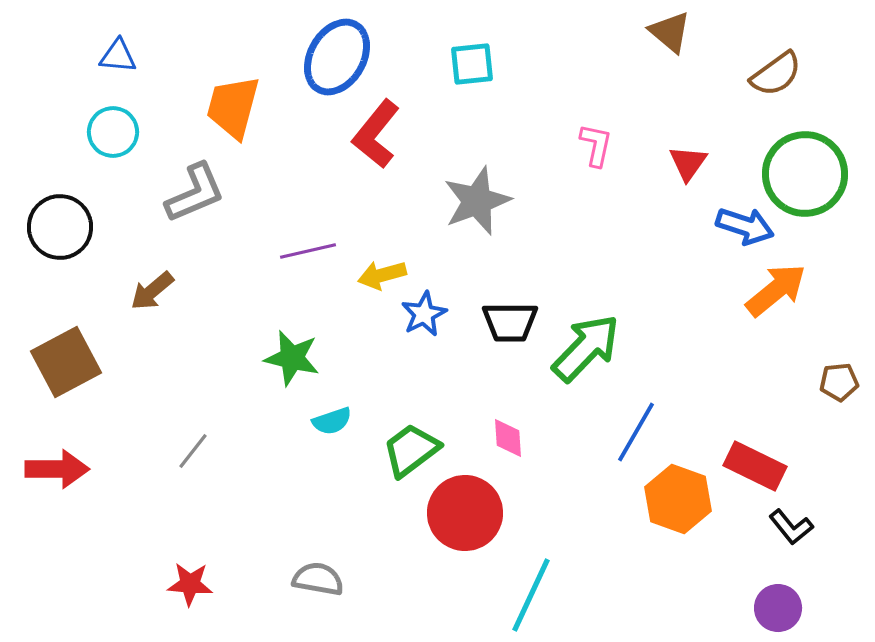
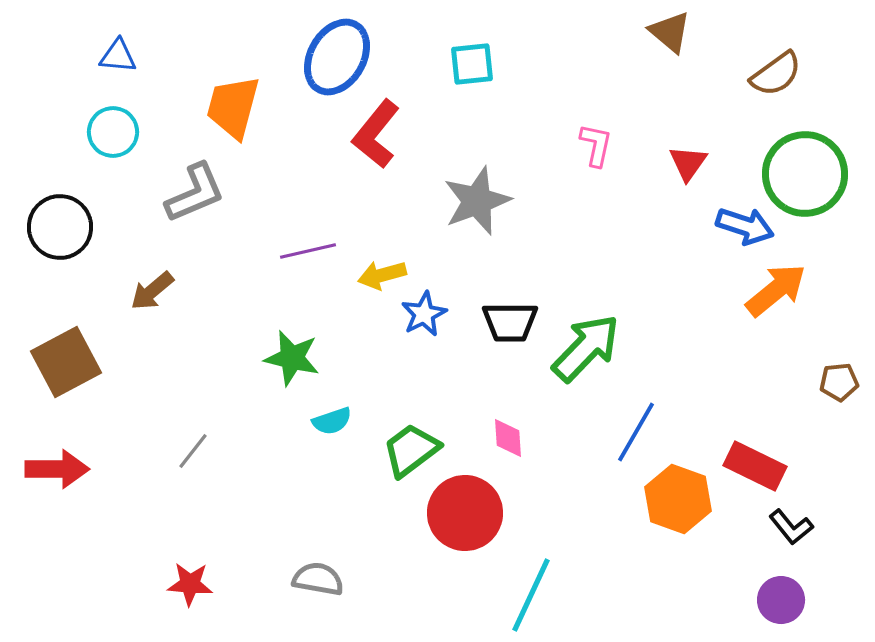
purple circle: moved 3 px right, 8 px up
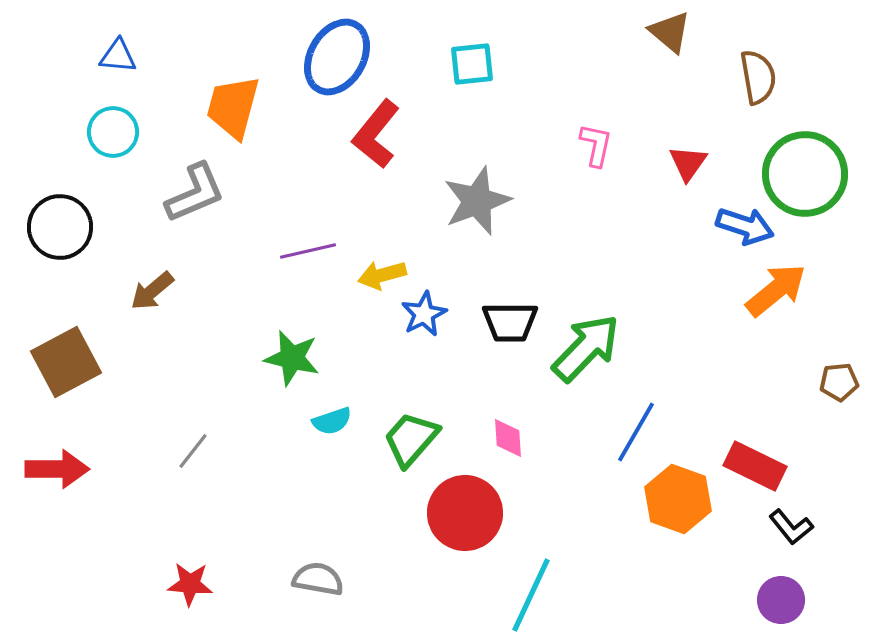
brown semicircle: moved 18 px left, 3 px down; rotated 64 degrees counterclockwise
green trapezoid: moved 11 px up; rotated 12 degrees counterclockwise
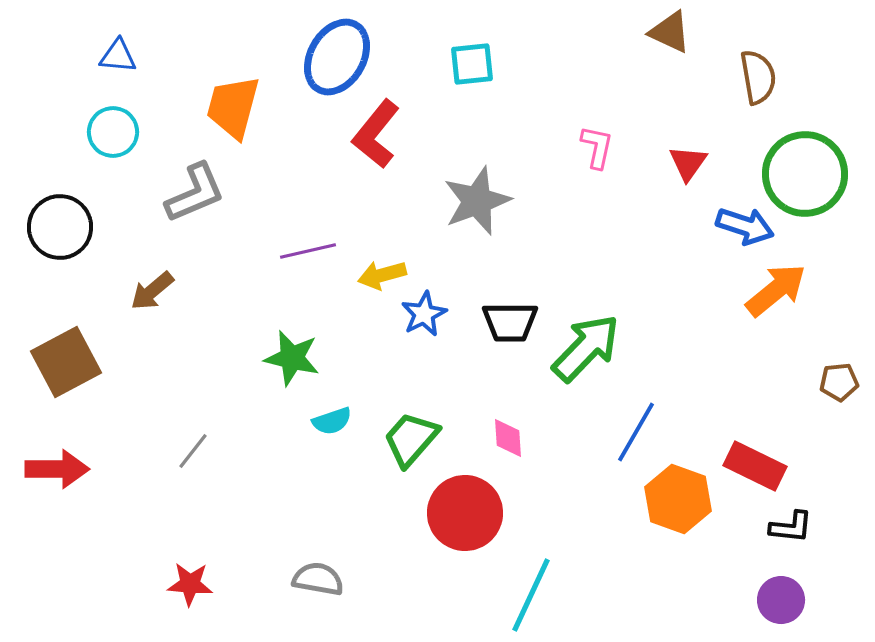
brown triangle: rotated 15 degrees counterclockwise
pink L-shape: moved 1 px right, 2 px down
black L-shape: rotated 45 degrees counterclockwise
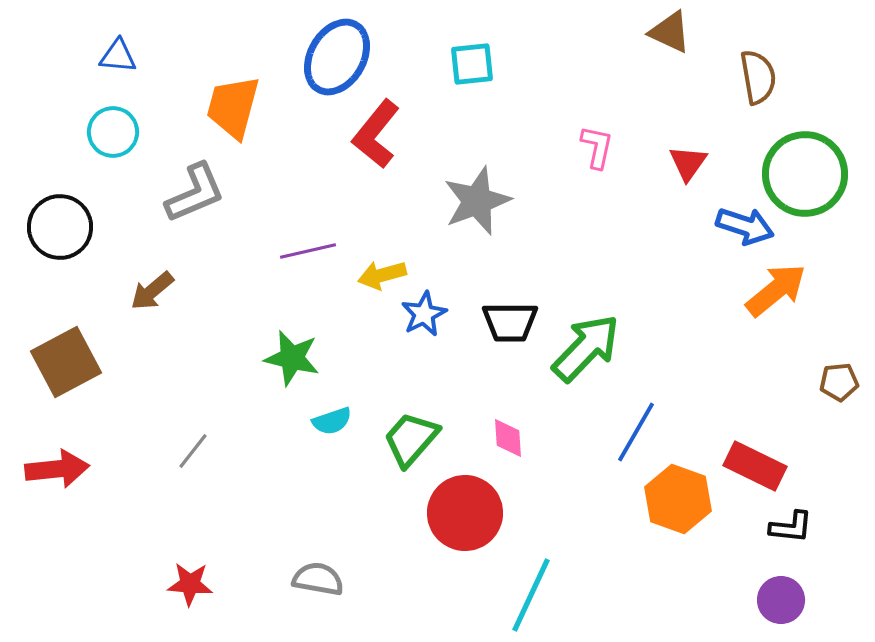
red arrow: rotated 6 degrees counterclockwise
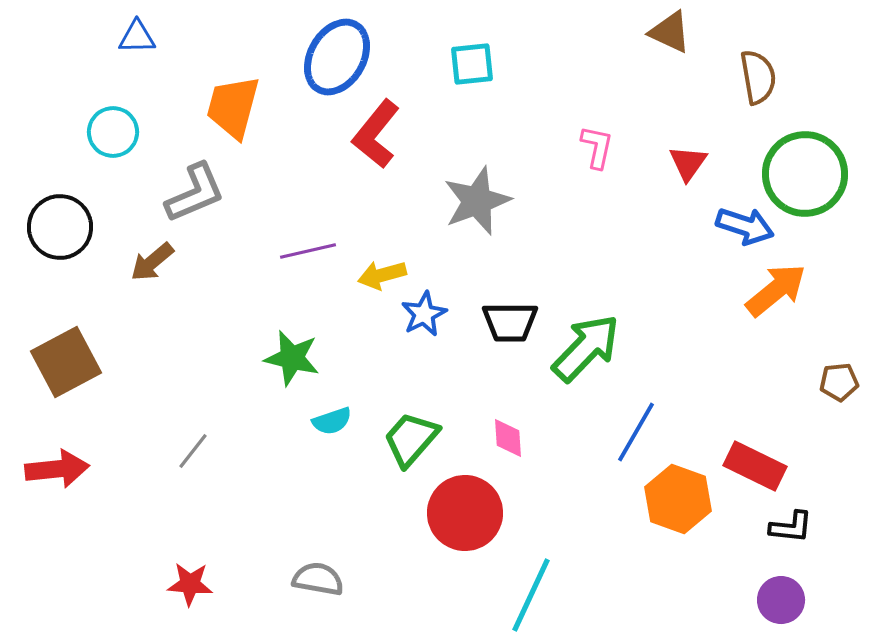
blue triangle: moved 19 px right, 19 px up; rotated 6 degrees counterclockwise
brown arrow: moved 29 px up
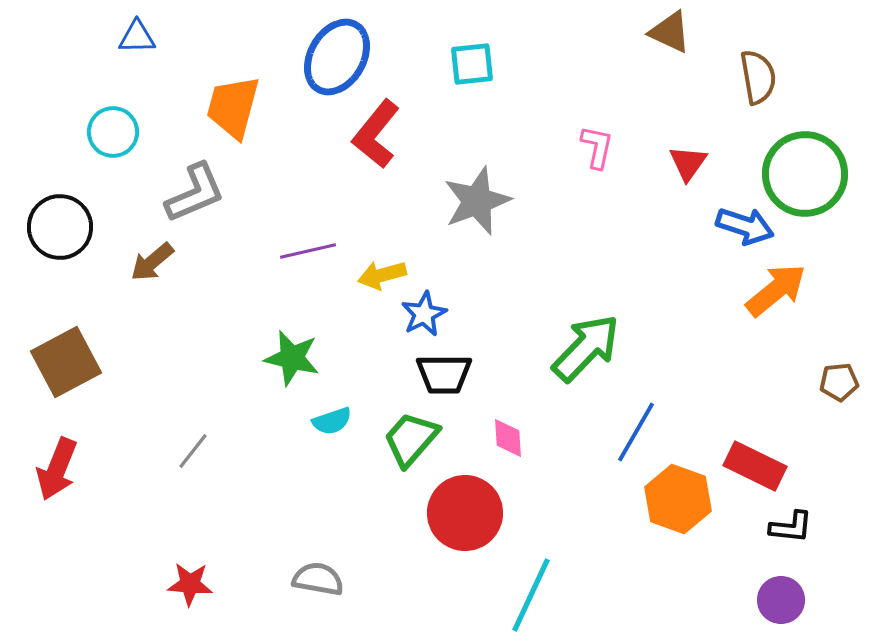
black trapezoid: moved 66 px left, 52 px down
red arrow: rotated 118 degrees clockwise
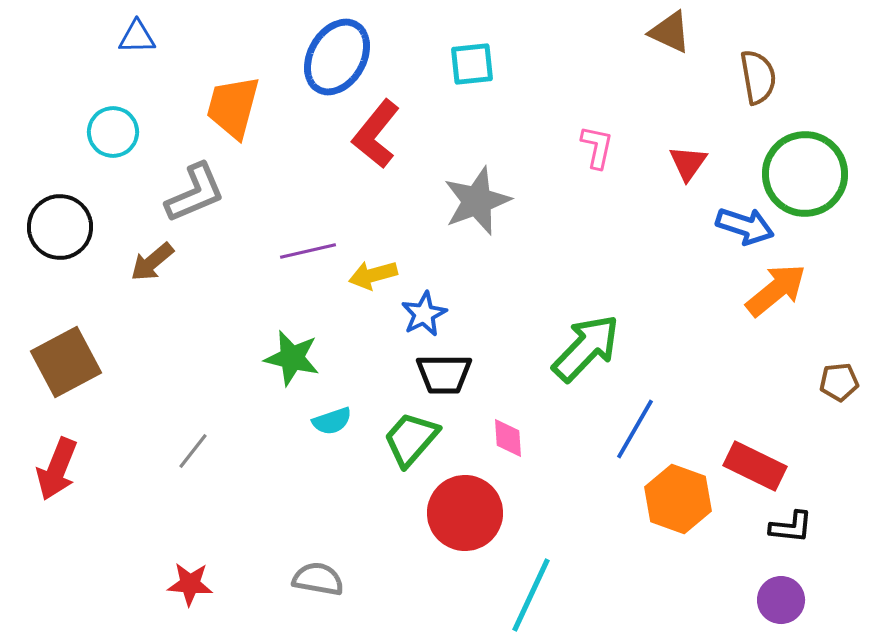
yellow arrow: moved 9 px left
blue line: moved 1 px left, 3 px up
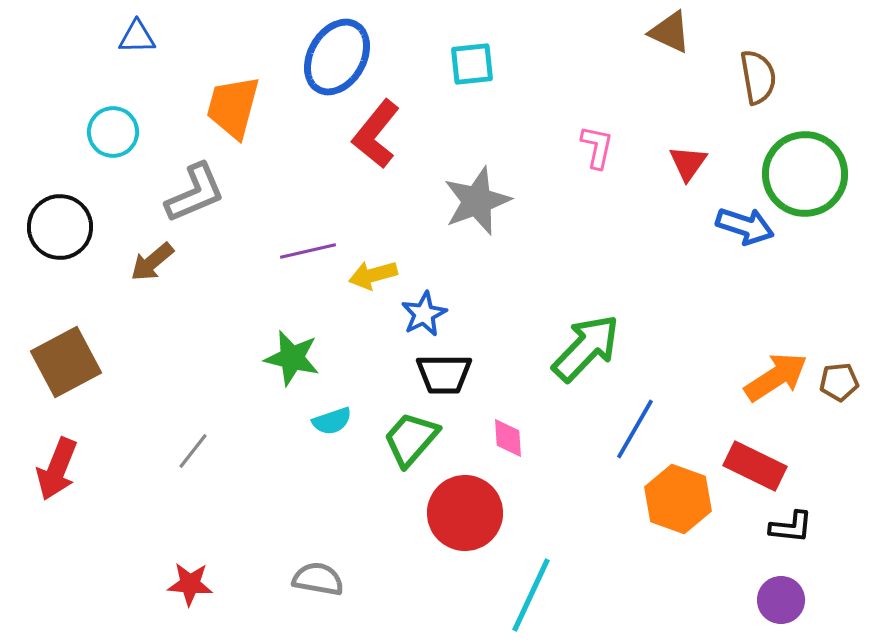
orange arrow: moved 87 px down; rotated 6 degrees clockwise
